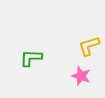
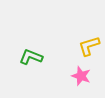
green L-shape: moved 1 px up; rotated 20 degrees clockwise
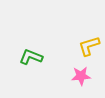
pink star: rotated 24 degrees counterclockwise
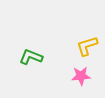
yellow L-shape: moved 2 px left
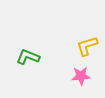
green L-shape: moved 3 px left
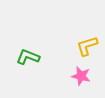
pink star: rotated 18 degrees clockwise
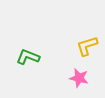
pink star: moved 2 px left, 2 px down
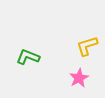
pink star: rotated 30 degrees clockwise
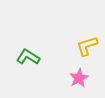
green L-shape: rotated 10 degrees clockwise
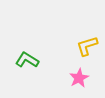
green L-shape: moved 1 px left, 3 px down
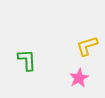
green L-shape: rotated 55 degrees clockwise
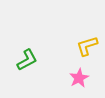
green L-shape: rotated 65 degrees clockwise
